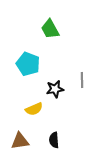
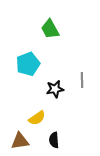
cyan pentagon: rotated 30 degrees clockwise
yellow semicircle: moved 3 px right, 9 px down; rotated 12 degrees counterclockwise
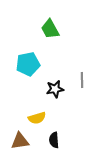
cyan pentagon: rotated 10 degrees clockwise
yellow semicircle: rotated 18 degrees clockwise
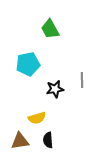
black semicircle: moved 6 px left
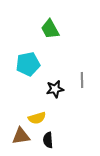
brown triangle: moved 1 px right, 5 px up
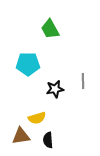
cyan pentagon: rotated 10 degrees clockwise
gray line: moved 1 px right, 1 px down
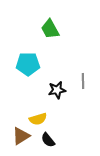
black star: moved 2 px right, 1 px down
yellow semicircle: moved 1 px right, 1 px down
brown triangle: rotated 24 degrees counterclockwise
black semicircle: rotated 35 degrees counterclockwise
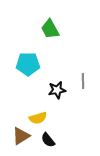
yellow semicircle: moved 1 px up
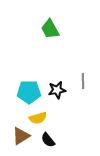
cyan pentagon: moved 1 px right, 28 px down
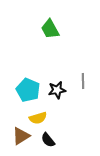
cyan pentagon: moved 1 px left, 2 px up; rotated 25 degrees clockwise
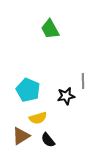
black star: moved 9 px right, 6 px down
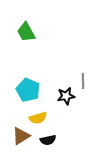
green trapezoid: moved 24 px left, 3 px down
black semicircle: rotated 63 degrees counterclockwise
